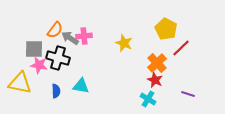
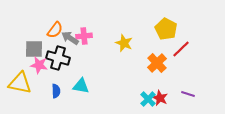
red line: moved 1 px down
red star: moved 5 px right, 18 px down
cyan cross: rotated 14 degrees clockwise
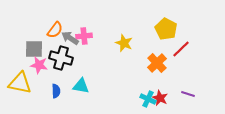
black cross: moved 3 px right
cyan cross: rotated 21 degrees counterclockwise
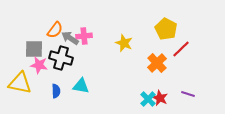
cyan cross: rotated 21 degrees clockwise
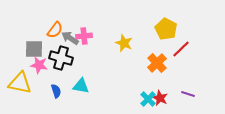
blue semicircle: rotated 16 degrees counterclockwise
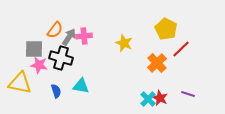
gray arrow: moved 1 px left, 1 px up; rotated 90 degrees clockwise
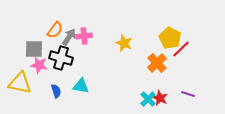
yellow pentagon: moved 4 px right, 9 px down
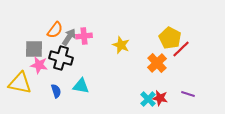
yellow star: moved 3 px left, 2 px down
red star: rotated 14 degrees counterclockwise
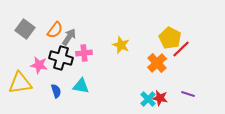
pink cross: moved 17 px down
gray square: moved 9 px left, 20 px up; rotated 36 degrees clockwise
yellow triangle: rotated 20 degrees counterclockwise
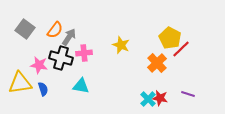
blue semicircle: moved 13 px left, 2 px up
